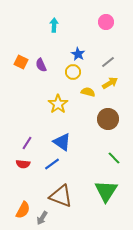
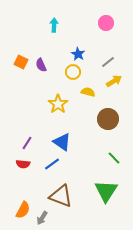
pink circle: moved 1 px down
yellow arrow: moved 4 px right, 2 px up
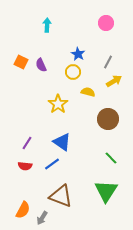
cyan arrow: moved 7 px left
gray line: rotated 24 degrees counterclockwise
green line: moved 3 px left
red semicircle: moved 2 px right, 2 px down
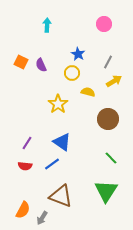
pink circle: moved 2 px left, 1 px down
yellow circle: moved 1 px left, 1 px down
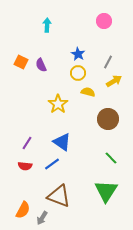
pink circle: moved 3 px up
yellow circle: moved 6 px right
brown triangle: moved 2 px left
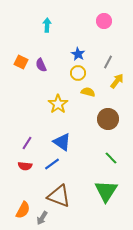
yellow arrow: moved 3 px right; rotated 21 degrees counterclockwise
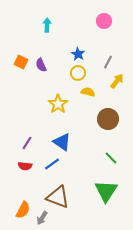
brown triangle: moved 1 px left, 1 px down
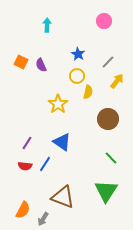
gray line: rotated 16 degrees clockwise
yellow circle: moved 1 px left, 3 px down
yellow semicircle: rotated 88 degrees clockwise
blue line: moved 7 px left; rotated 21 degrees counterclockwise
brown triangle: moved 5 px right
gray arrow: moved 1 px right, 1 px down
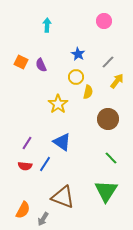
yellow circle: moved 1 px left, 1 px down
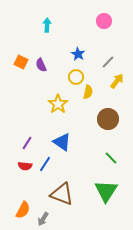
brown triangle: moved 1 px left, 3 px up
